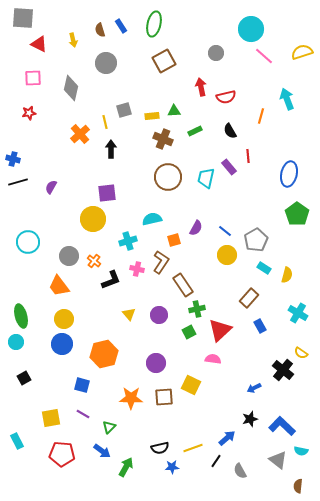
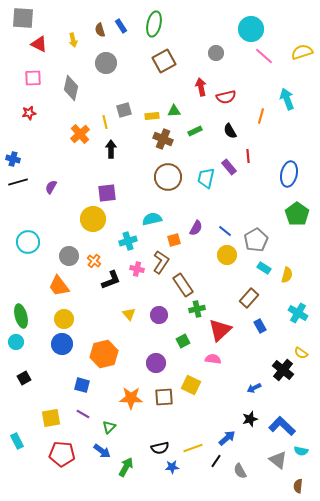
green square at (189, 332): moved 6 px left, 9 px down
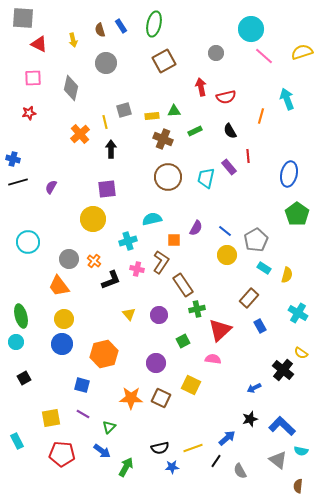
purple square at (107, 193): moved 4 px up
orange square at (174, 240): rotated 16 degrees clockwise
gray circle at (69, 256): moved 3 px down
brown square at (164, 397): moved 3 px left, 1 px down; rotated 30 degrees clockwise
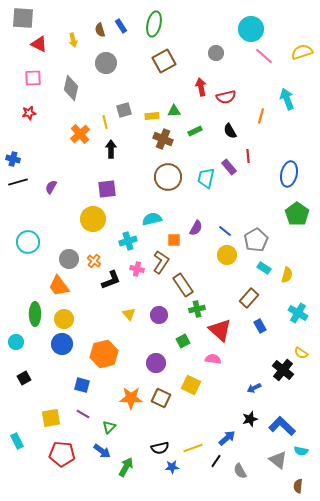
green ellipse at (21, 316): moved 14 px right, 2 px up; rotated 15 degrees clockwise
red triangle at (220, 330): rotated 35 degrees counterclockwise
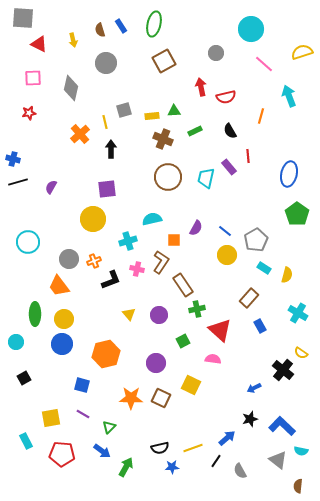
pink line at (264, 56): moved 8 px down
cyan arrow at (287, 99): moved 2 px right, 3 px up
orange cross at (94, 261): rotated 32 degrees clockwise
orange hexagon at (104, 354): moved 2 px right
cyan rectangle at (17, 441): moved 9 px right
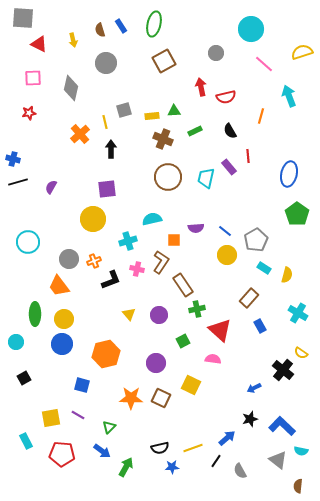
purple semicircle at (196, 228): rotated 56 degrees clockwise
purple line at (83, 414): moved 5 px left, 1 px down
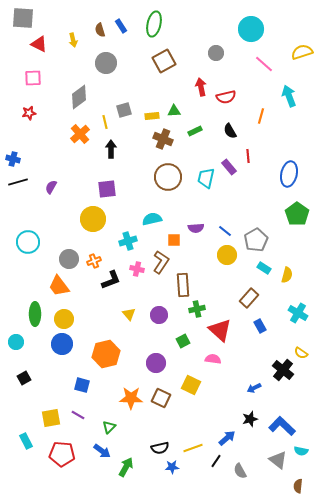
gray diamond at (71, 88): moved 8 px right, 9 px down; rotated 40 degrees clockwise
brown rectangle at (183, 285): rotated 30 degrees clockwise
